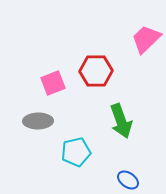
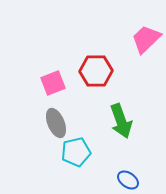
gray ellipse: moved 18 px right, 2 px down; rotated 68 degrees clockwise
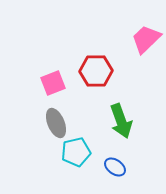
blue ellipse: moved 13 px left, 13 px up
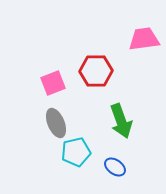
pink trapezoid: moved 2 px left; rotated 36 degrees clockwise
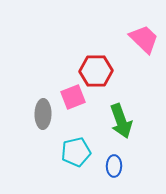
pink trapezoid: rotated 52 degrees clockwise
pink square: moved 20 px right, 14 px down
gray ellipse: moved 13 px left, 9 px up; rotated 24 degrees clockwise
blue ellipse: moved 1 px left, 1 px up; rotated 55 degrees clockwise
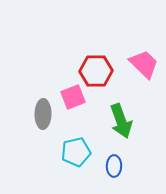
pink trapezoid: moved 25 px down
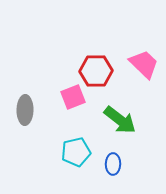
gray ellipse: moved 18 px left, 4 px up
green arrow: moved 1 px left, 1 px up; rotated 32 degrees counterclockwise
blue ellipse: moved 1 px left, 2 px up
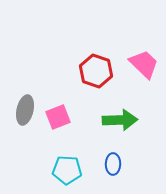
red hexagon: rotated 20 degrees clockwise
pink square: moved 15 px left, 20 px down
gray ellipse: rotated 12 degrees clockwise
green arrow: rotated 40 degrees counterclockwise
cyan pentagon: moved 9 px left, 18 px down; rotated 16 degrees clockwise
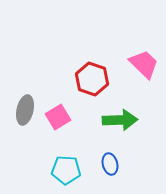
red hexagon: moved 4 px left, 8 px down
pink square: rotated 10 degrees counterclockwise
blue ellipse: moved 3 px left; rotated 15 degrees counterclockwise
cyan pentagon: moved 1 px left
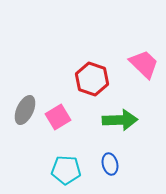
gray ellipse: rotated 12 degrees clockwise
